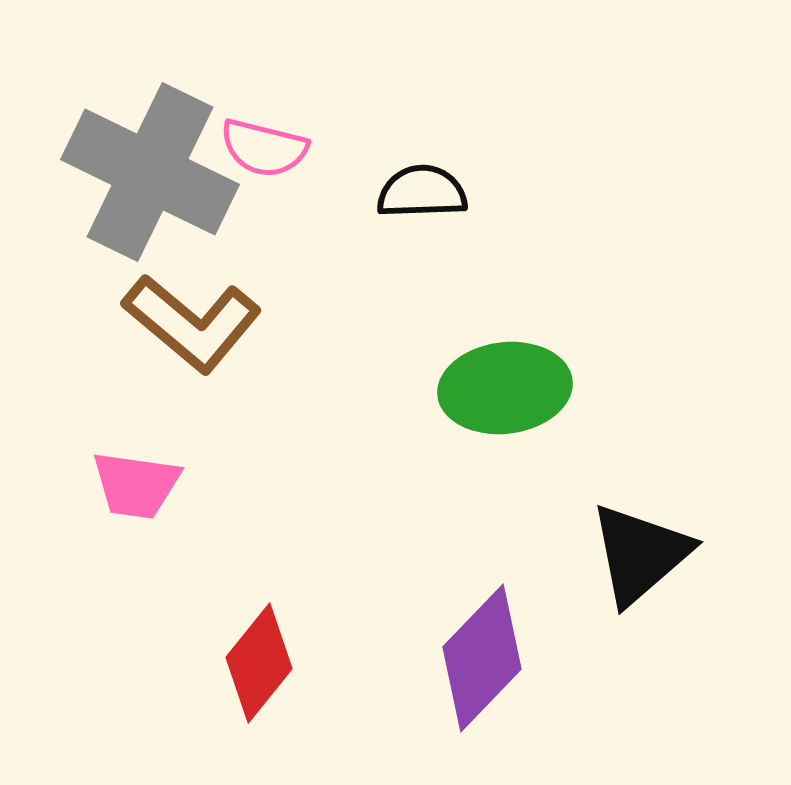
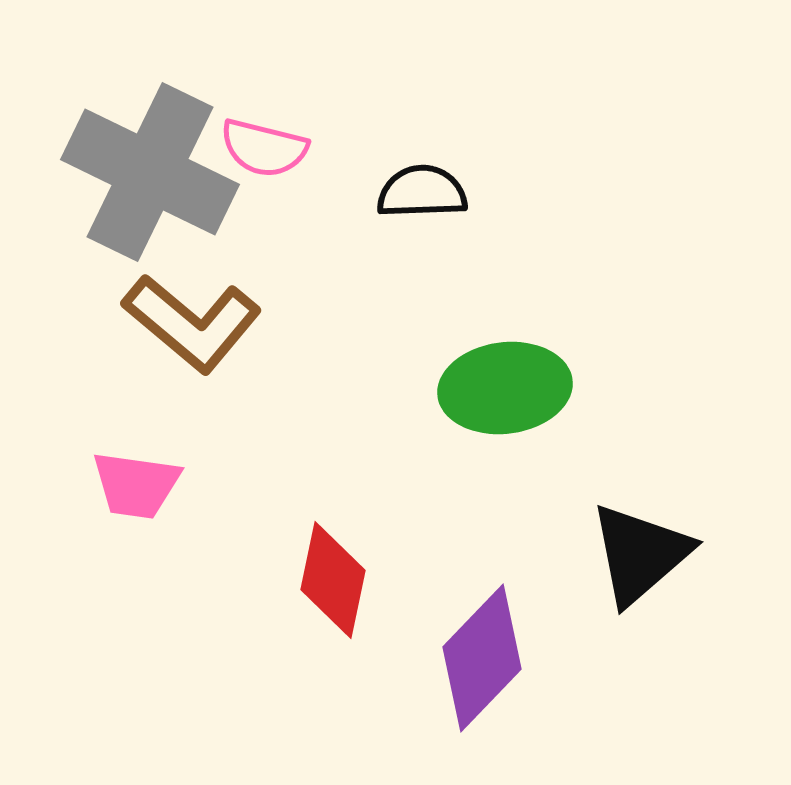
red diamond: moved 74 px right, 83 px up; rotated 27 degrees counterclockwise
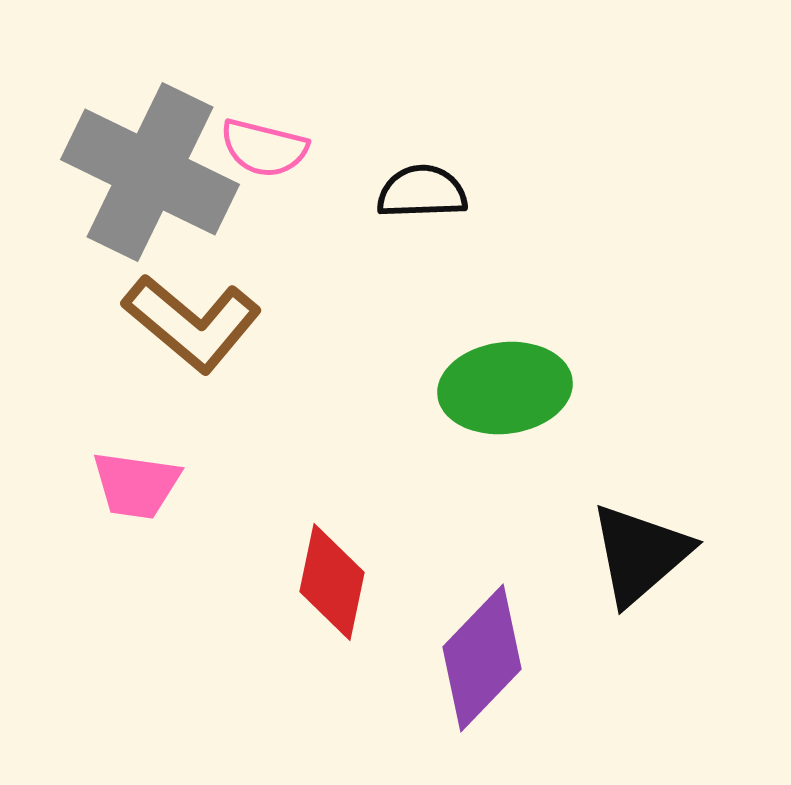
red diamond: moved 1 px left, 2 px down
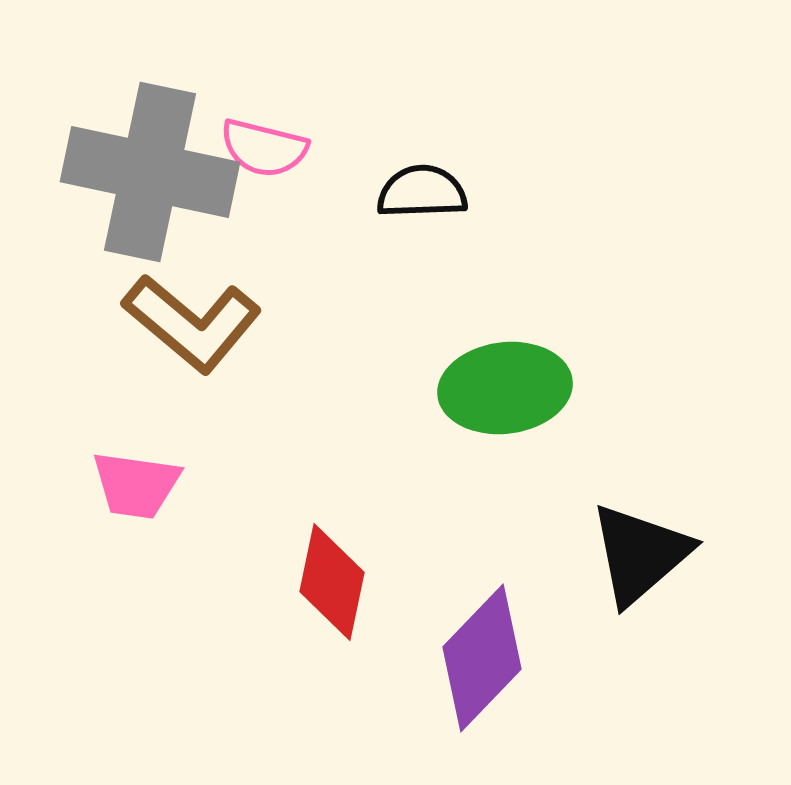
gray cross: rotated 14 degrees counterclockwise
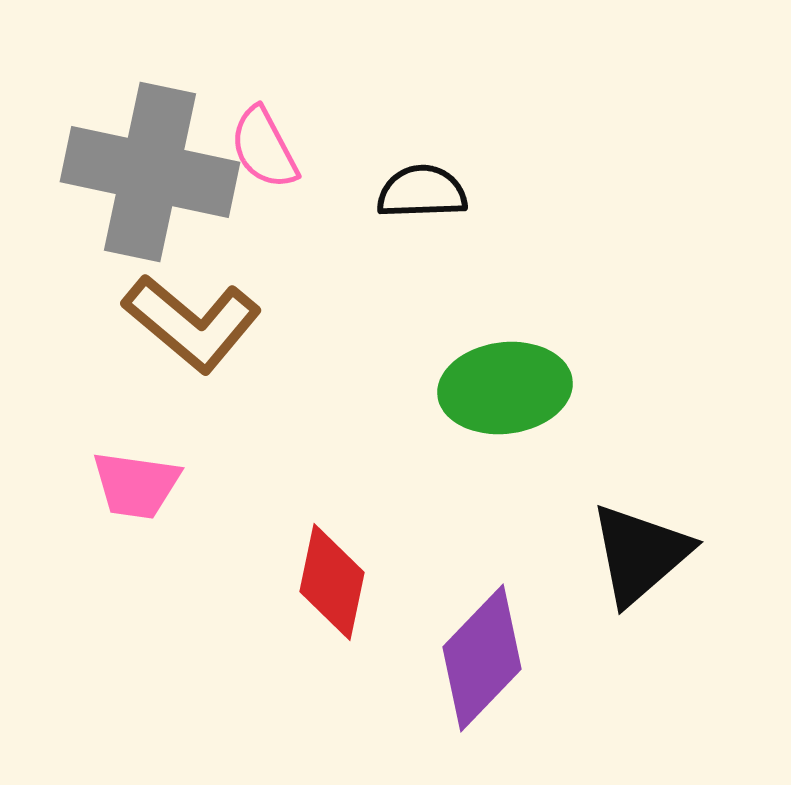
pink semicircle: rotated 48 degrees clockwise
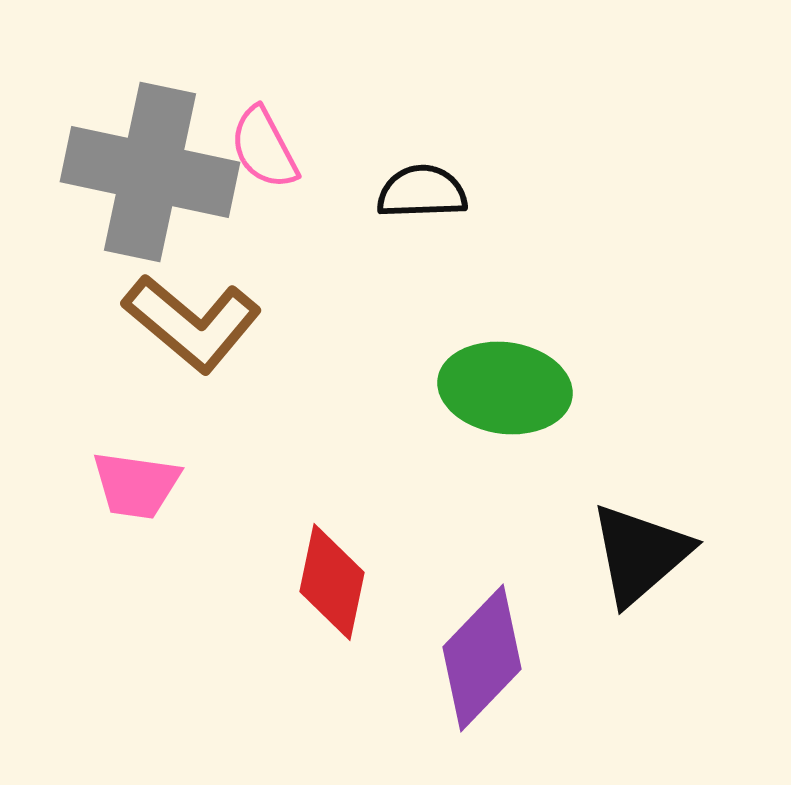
green ellipse: rotated 15 degrees clockwise
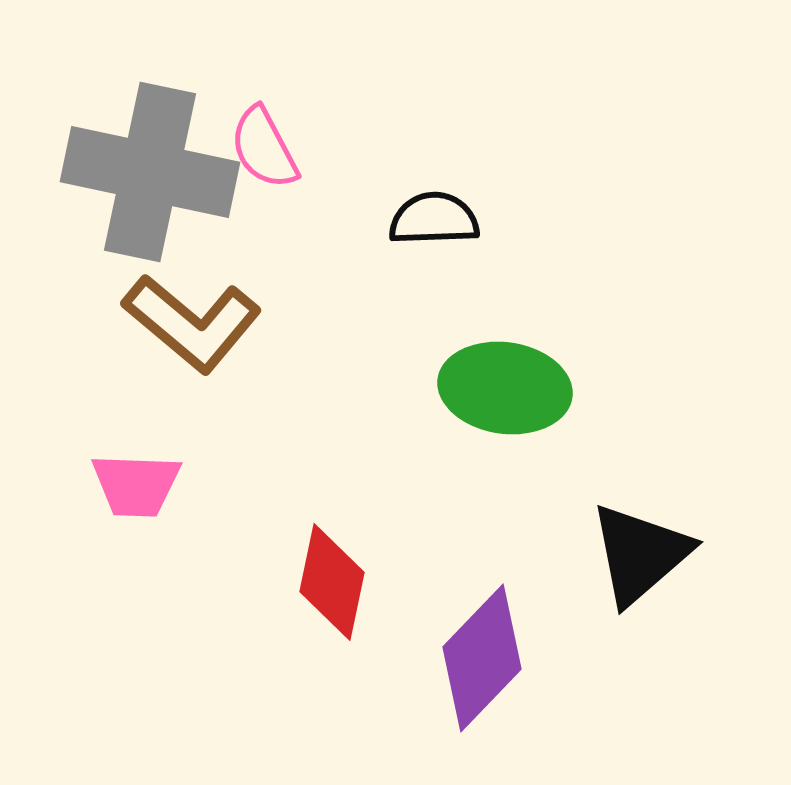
black semicircle: moved 12 px right, 27 px down
pink trapezoid: rotated 6 degrees counterclockwise
